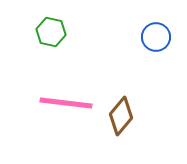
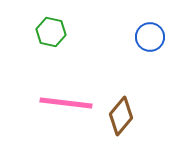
blue circle: moved 6 px left
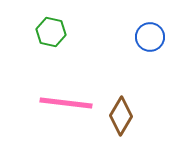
brown diamond: rotated 9 degrees counterclockwise
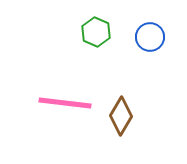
green hexagon: moved 45 px right; rotated 12 degrees clockwise
pink line: moved 1 px left
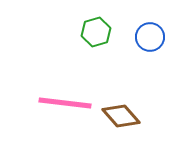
green hexagon: rotated 20 degrees clockwise
brown diamond: rotated 72 degrees counterclockwise
